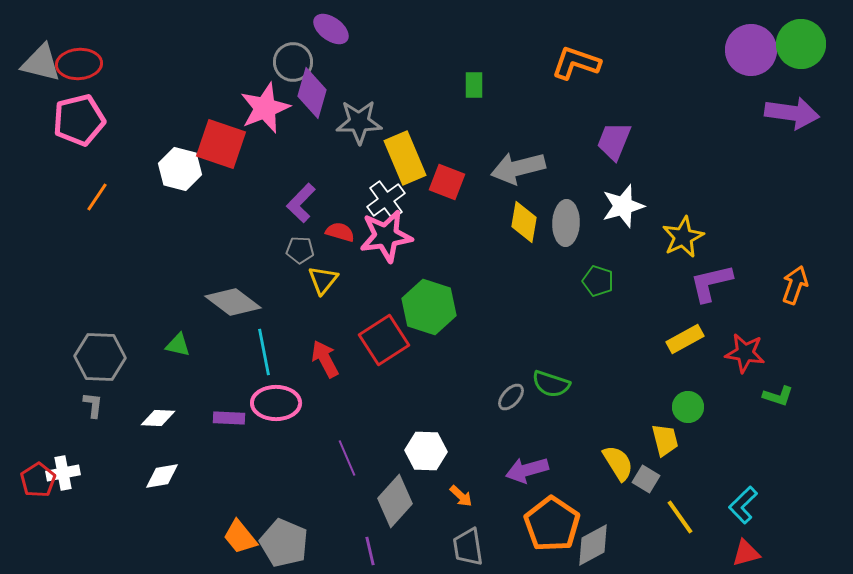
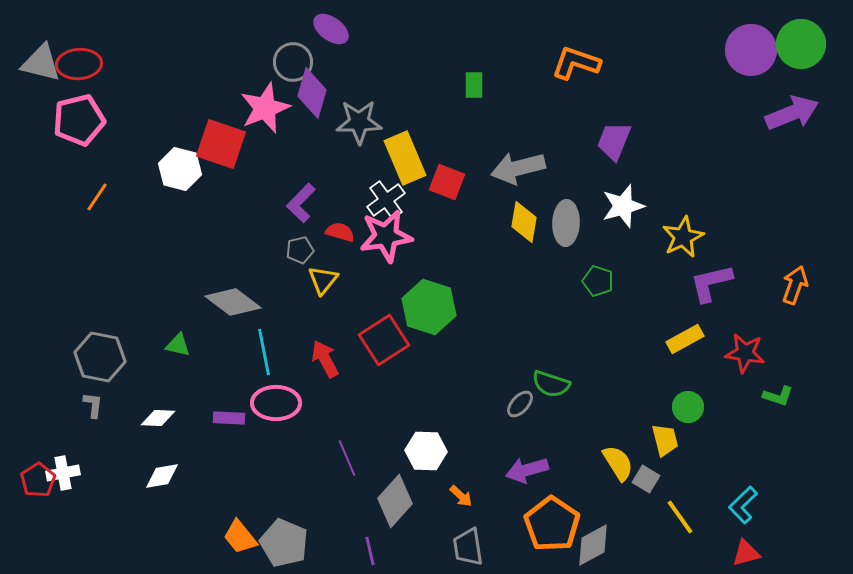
purple arrow at (792, 113): rotated 30 degrees counterclockwise
gray pentagon at (300, 250): rotated 16 degrees counterclockwise
gray hexagon at (100, 357): rotated 9 degrees clockwise
gray ellipse at (511, 397): moved 9 px right, 7 px down
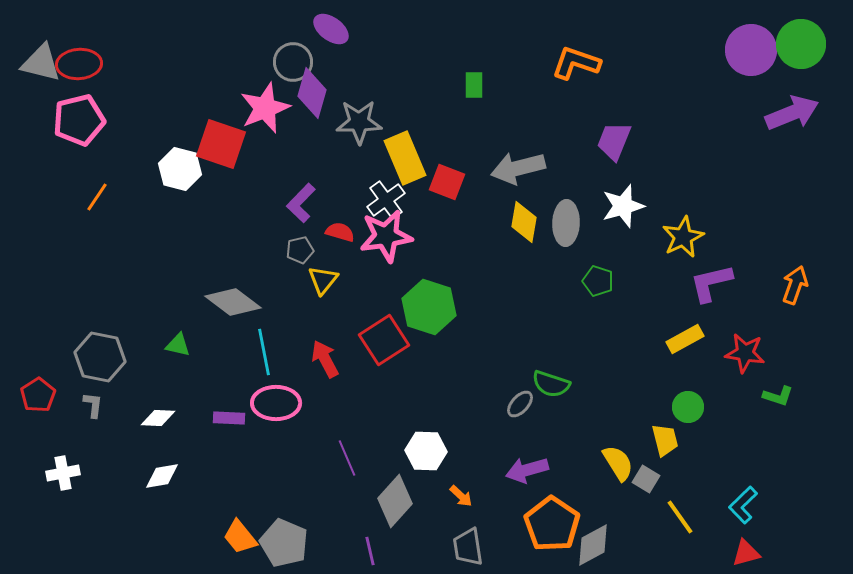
red pentagon at (38, 480): moved 85 px up
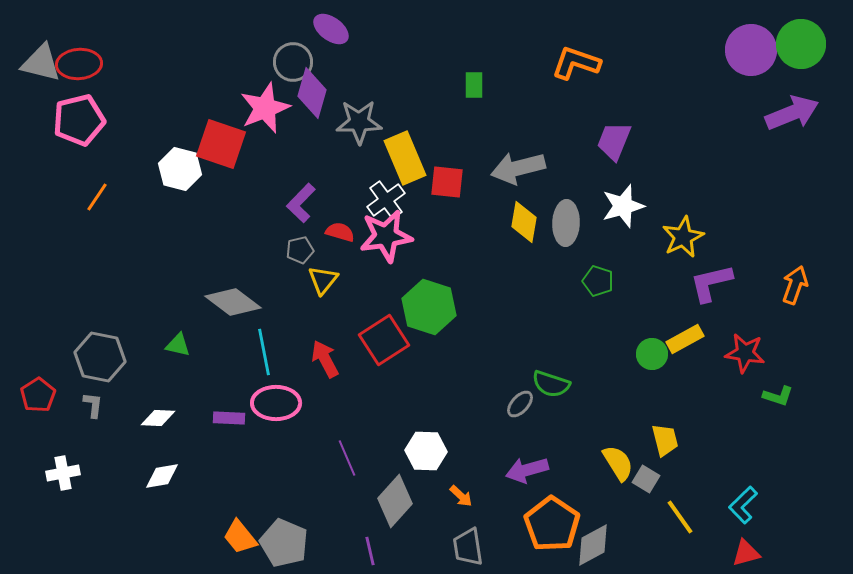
red square at (447, 182): rotated 15 degrees counterclockwise
green circle at (688, 407): moved 36 px left, 53 px up
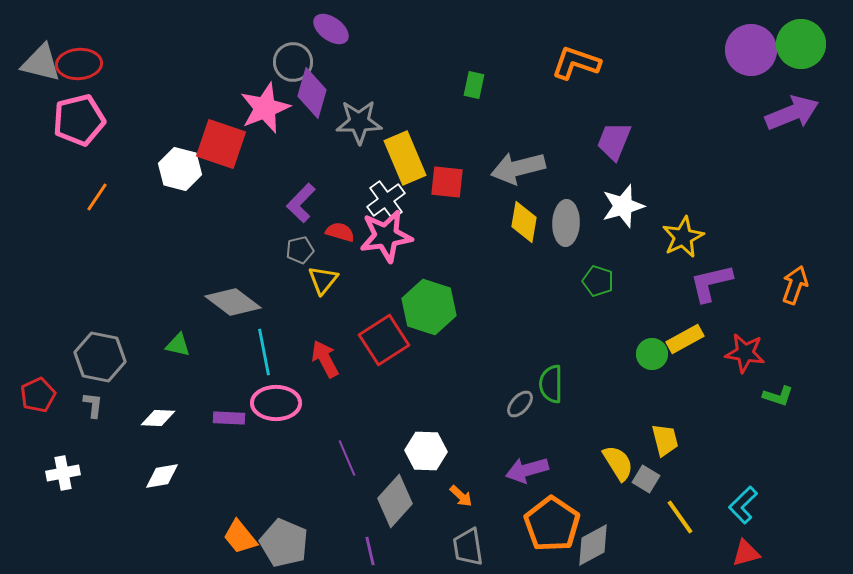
green rectangle at (474, 85): rotated 12 degrees clockwise
green semicircle at (551, 384): rotated 72 degrees clockwise
red pentagon at (38, 395): rotated 8 degrees clockwise
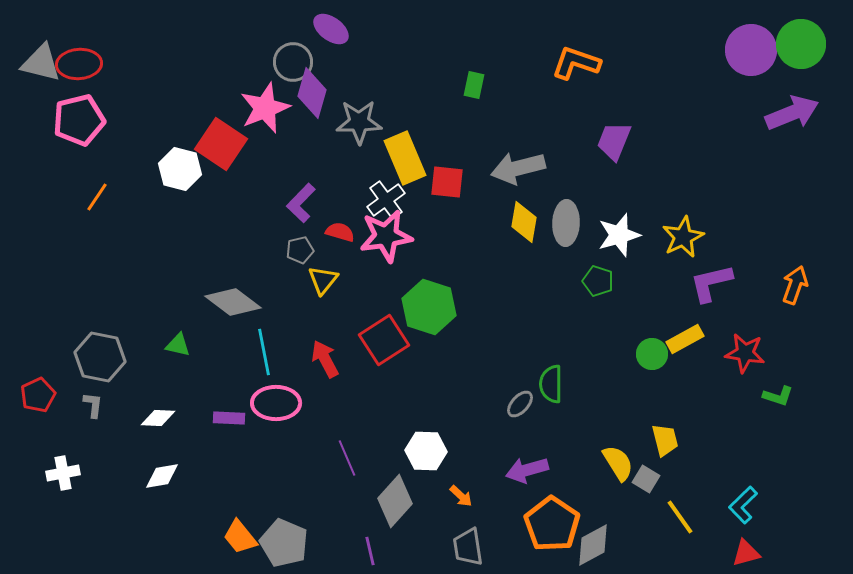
red square at (221, 144): rotated 15 degrees clockwise
white star at (623, 206): moved 4 px left, 29 px down
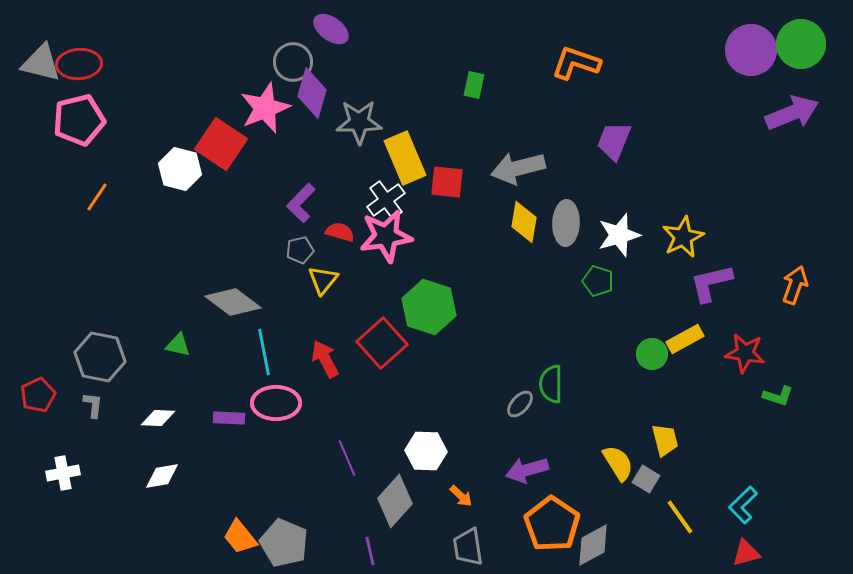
red square at (384, 340): moved 2 px left, 3 px down; rotated 9 degrees counterclockwise
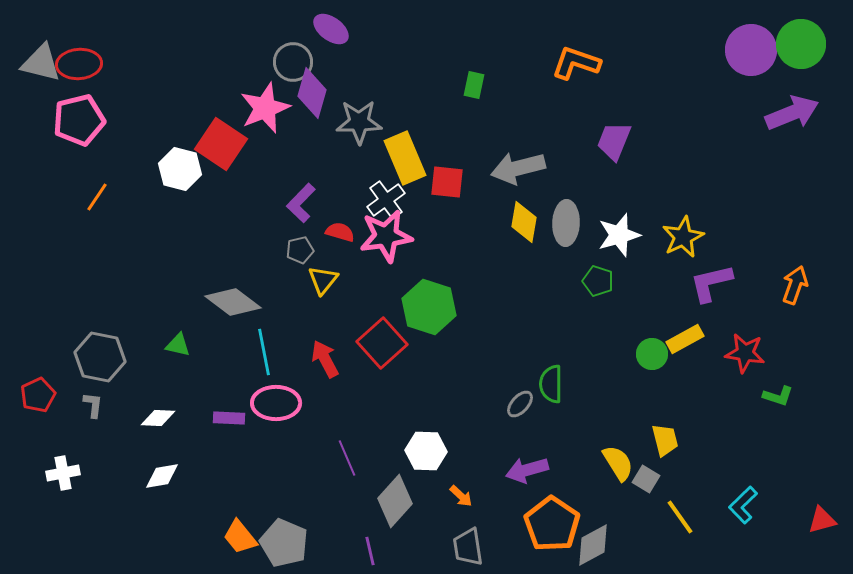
red triangle at (746, 553): moved 76 px right, 33 px up
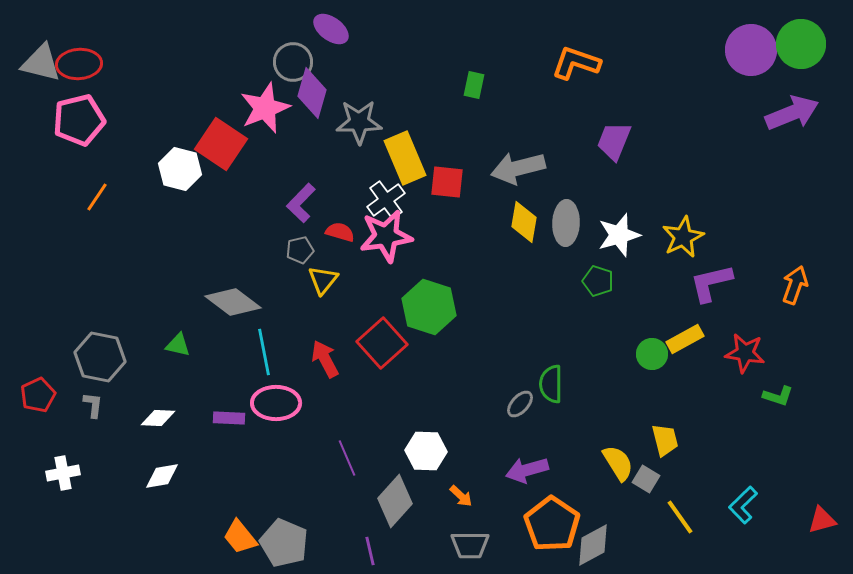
gray trapezoid at (468, 547): moved 2 px right, 2 px up; rotated 81 degrees counterclockwise
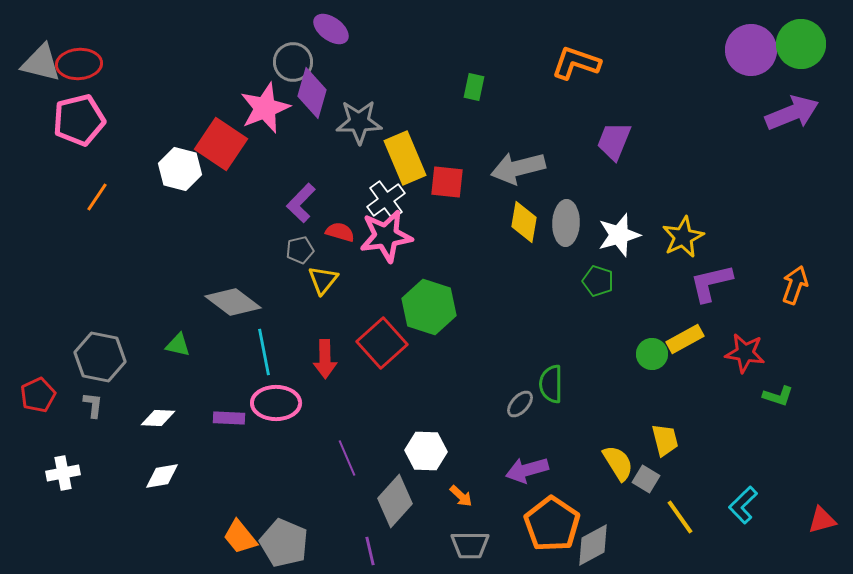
green rectangle at (474, 85): moved 2 px down
red arrow at (325, 359): rotated 153 degrees counterclockwise
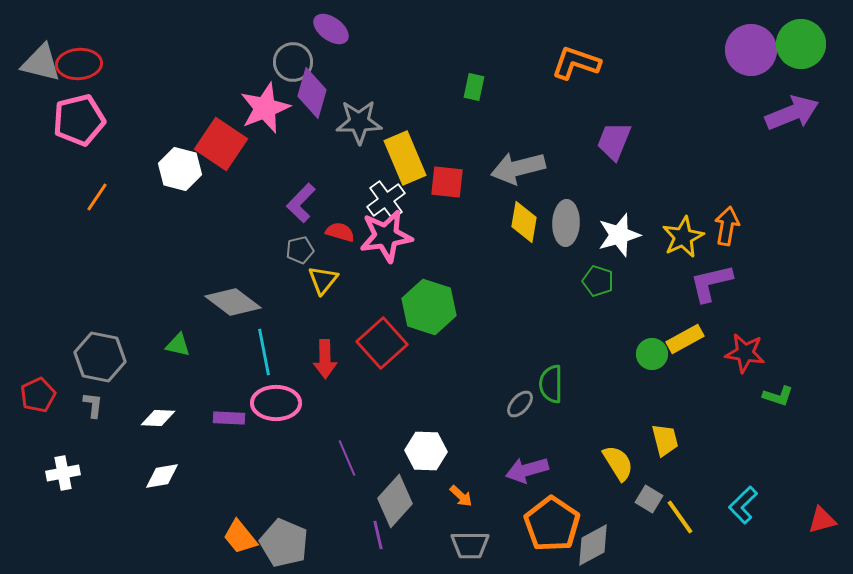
orange arrow at (795, 285): moved 68 px left, 59 px up; rotated 9 degrees counterclockwise
gray square at (646, 479): moved 3 px right, 20 px down
purple line at (370, 551): moved 8 px right, 16 px up
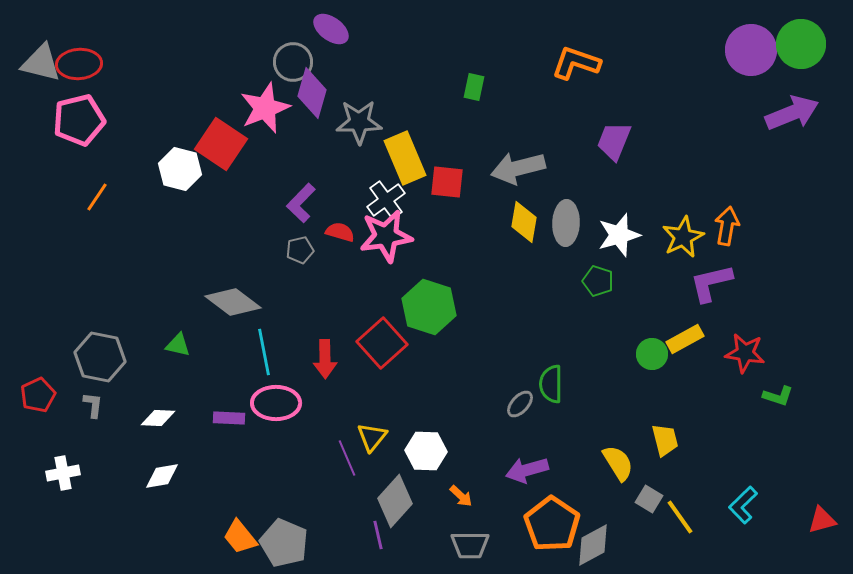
yellow triangle at (323, 280): moved 49 px right, 157 px down
